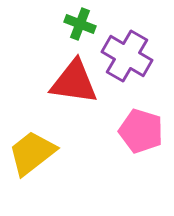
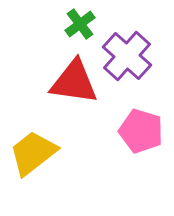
green cross: rotated 32 degrees clockwise
purple cross: rotated 12 degrees clockwise
yellow trapezoid: moved 1 px right
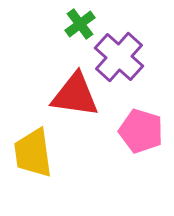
purple cross: moved 8 px left, 1 px down
red triangle: moved 1 px right, 13 px down
yellow trapezoid: rotated 60 degrees counterclockwise
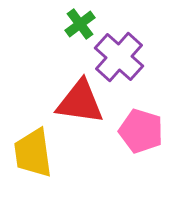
red triangle: moved 5 px right, 7 px down
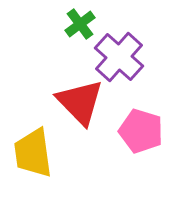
red triangle: rotated 38 degrees clockwise
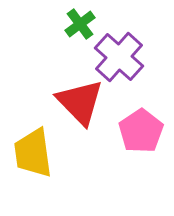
pink pentagon: rotated 21 degrees clockwise
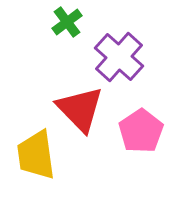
green cross: moved 13 px left, 2 px up
red triangle: moved 7 px down
yellow trapezoid: moved 3 px right, 2 px down
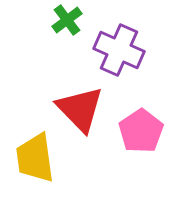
green cross: moved 2 px up
purple cross: moved 7 px up; rotated 18 degrees counterclockwise
yellow trapezoid: moved 1 px left, 3 px down
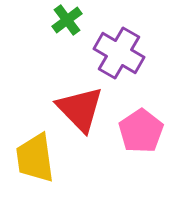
purple cross: moved 3 px down; rotated 6 degrees clockwise
